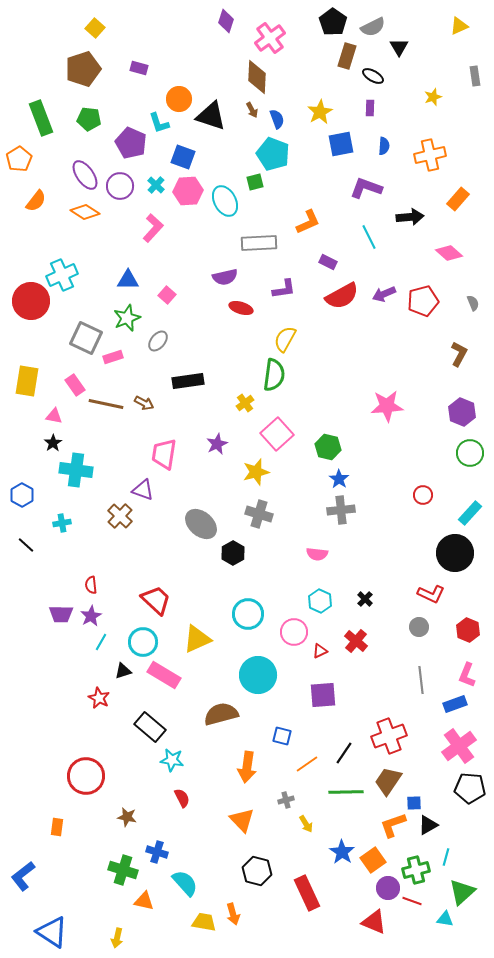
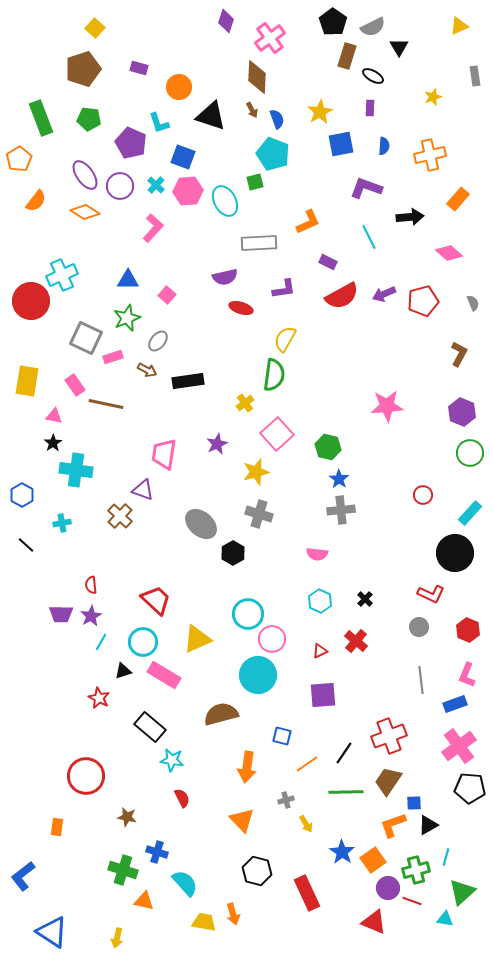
orange circle at (179, 99): moved 12 px up
brown arrow at (144, 403): moved 3 px right, 33 px up
pink circle at (294, 632): moved 22 px left, 7 px down
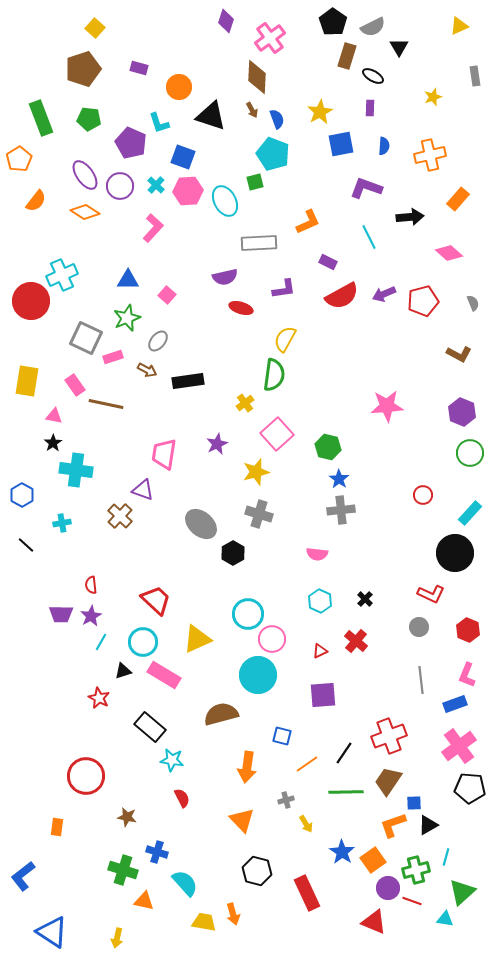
brown L-shape at (459, 354): rotated 90 degrees clockwise
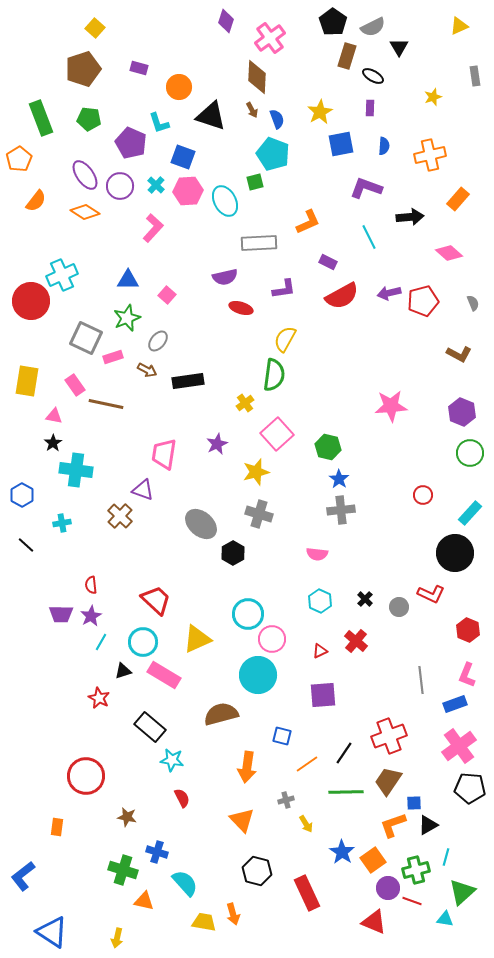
purple arrow at (384, 294): moved 5 px right, 1 px up; rotated 10 degrees clockwise
pink star at (387, 406): moved 4 px right
gray circle at (419, 627): moved 20 px left, 20 px up
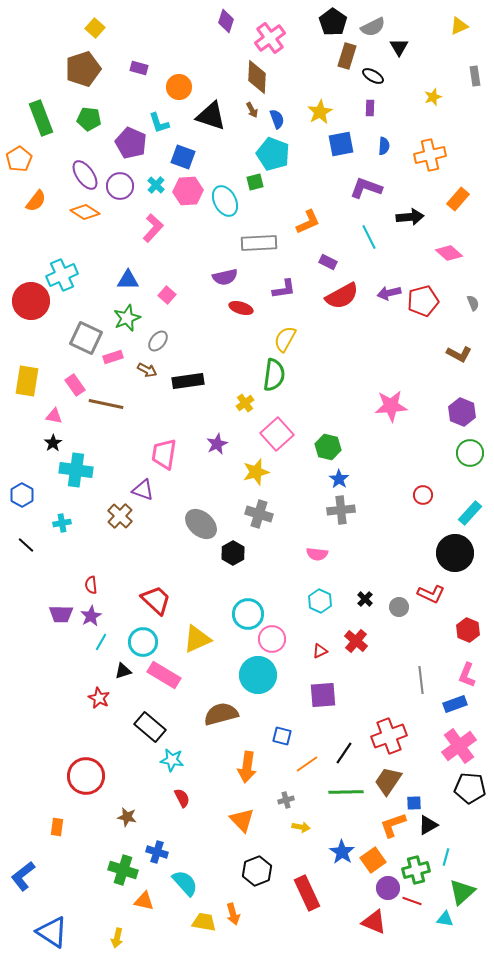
yellow arrow at (306, 824): moved 5 px left, 3 px down; rotated 48 degrees counterclockwise
black hexagon at (257, 871): rotated 24 degrees clockwise
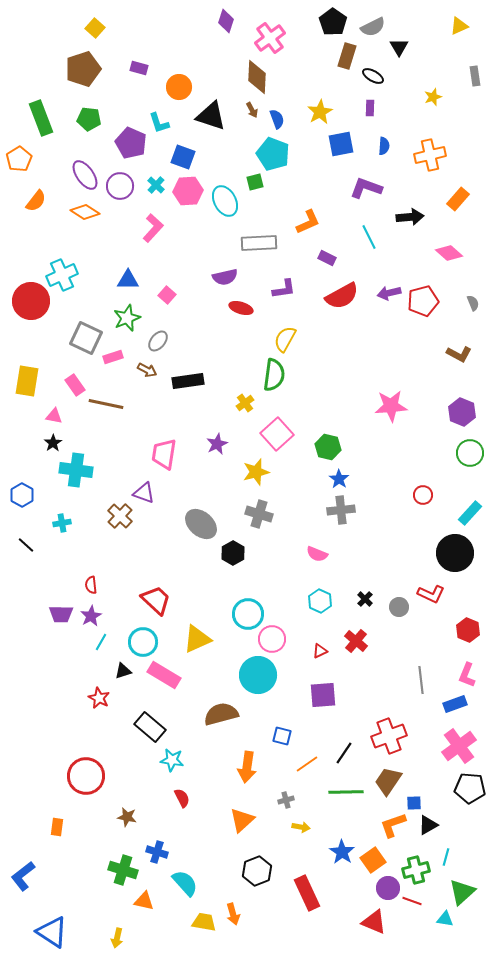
purple rectangle at (328, 262): moved 1 px left, 4 px up
purple triangle at (143, 490): moved 1 px right, 3 px down
pink semicircle at (317, 554): rotated 15 degrees clockwise
orange triangle at (242, 820): rotated 32 degrees clockwise
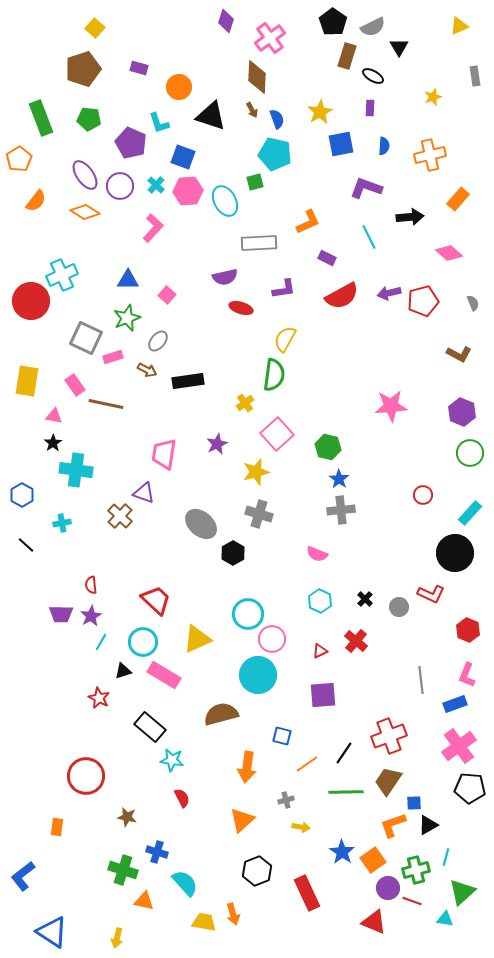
cyan pentagon at (273, 154): moved 2 px right; rotated 8 degrees counterclockwise
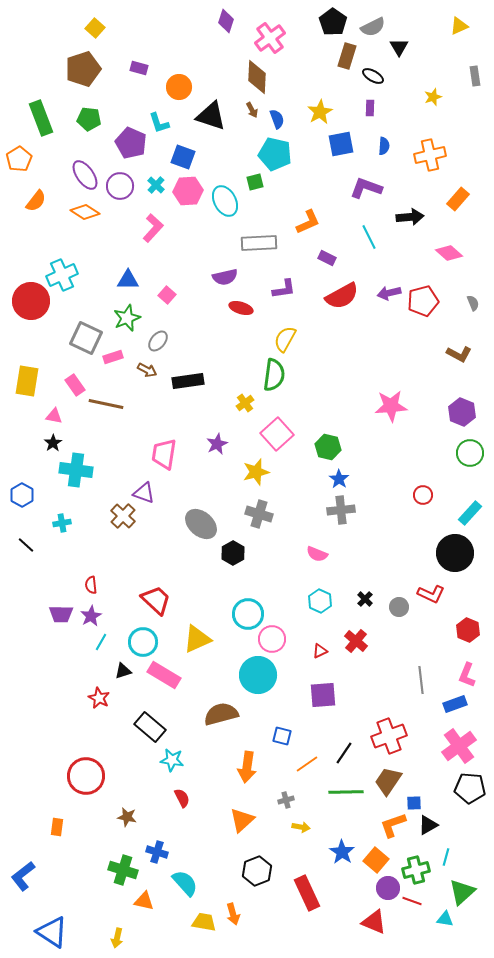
brown cross at (120, 516): moved 3 px right
orange square at (373, 860): moved 3 px right; rotated 15 degrees counterclockwise
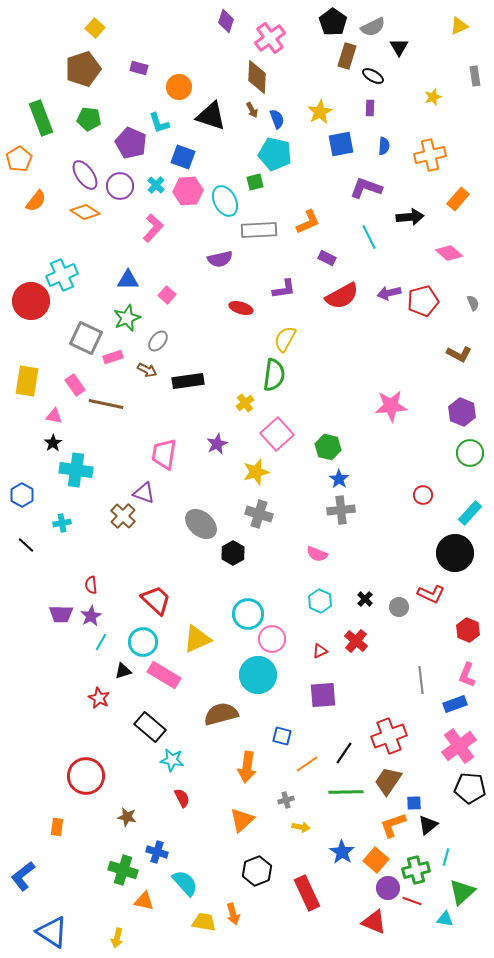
gray rectangle at (259, 243): moved 13 px up
purple semicircle at (225, 277): moved 5 px left, 18 px up
black triangle at (428, 825): rotated 10 degrees counterclockwise
